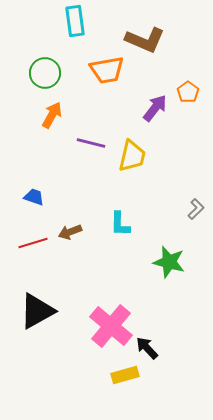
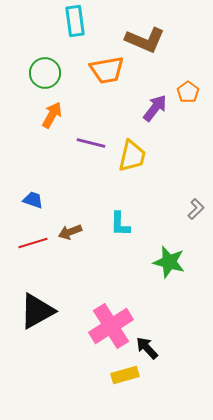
blue trapezoid: moved 1 px left, 3 px down
pink cross: rotated 18 degrees clockwise
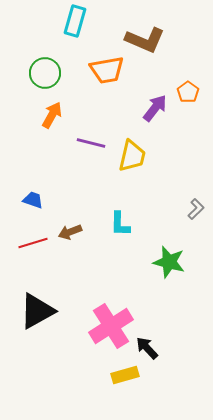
cyan rectangle: rotated 24 degrees clockwise
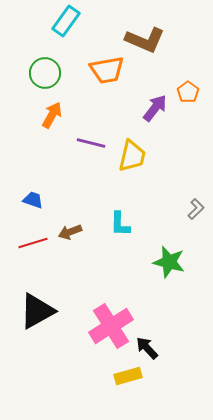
cyan rectangle: moved 9 px left; rotated 20 degrees clockwise
yellow rectangle: moved 3 px right, 1 px down
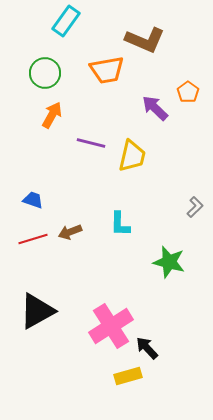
purple arrow: rotated 84 degrees counterclockwise
gray L-shape: moved 1 px left, 2 px up
red line: moved 4 px up
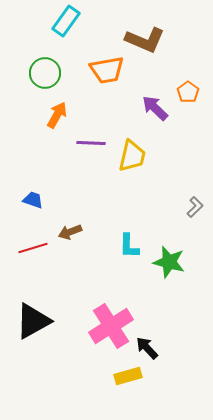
orange arrow: moved 5 px right
purple line: rotated 12 degrees counterclockwise
cyan L-shape: moved 9 px right, 22 px down
red line: moved 9 px down
black triangle: moved 4 px left, 10 px down
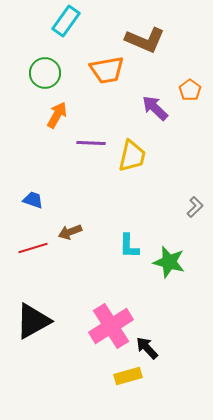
orange pentagon: moved 2 px right, 2 px up
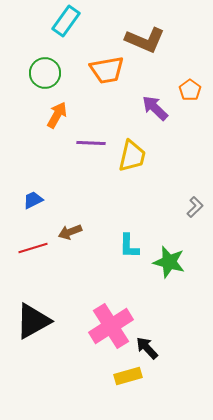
blue trapezoid: rotated 45 degrees counterclockwise
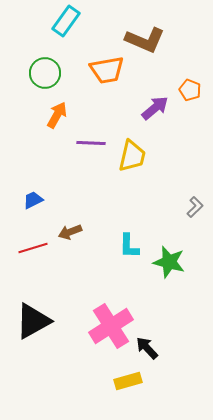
orange pentagon: rotated 15 degrees counterclockwise
purple arrow: rotated 96 degrees clockwise
yellow rectangle: moved 5 px down
